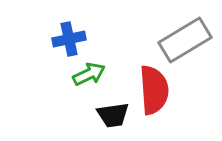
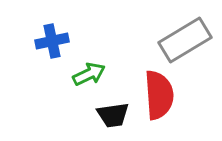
blue cross: moved 17 px left, 2 px down
red semicircle: moved 5 px right, 5 px down
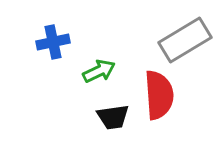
blue cross: moved 1 px right, 1 px down
green arrow: moved 10 px right, 3 px up
black trapezoid: moved 2 px down
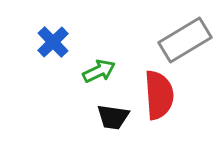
blue cross: rotated 32 degrees counterclockwise
black trapezoid: rotated 16 degrees clockwise
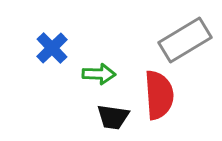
blue cross: moved 1 px left, 6 px down
green arrow: moved 3 px down; rotated 28 degrees clockwise
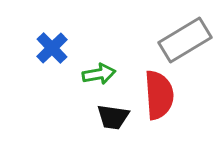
green arrow: rotated 12 degrees counterclockwise
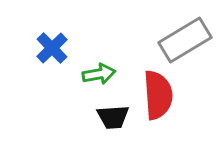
red semicircle: moved 1 px left
black trapezoid: rotated 12 degrees counterclockwise
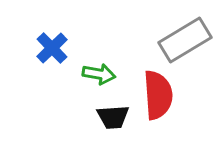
green arrow: rotated 20 degrees clockwise
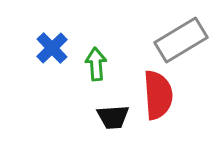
gray rectangle: moved 4 px left
green arrow: moved 3 px left, 10 px up; rotated 104 degrees counterclockwise
